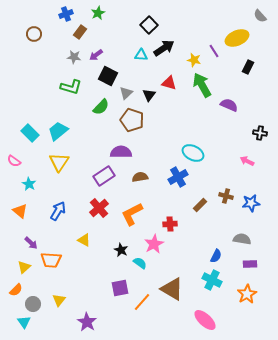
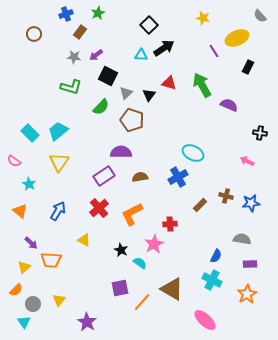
yellow star at (194, 60): moved 9 px right, 42 px up
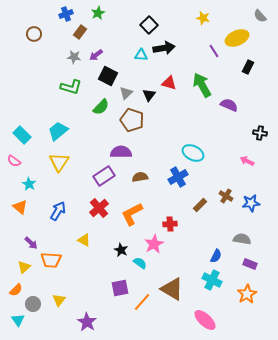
black arrow at (164, 48): rotated 25 degrees clockwise
cyan rectangle at (30, 133): moved 8 px left, 2 px down
brown cross at (226, 196): rotated 16 degrees clockwise
orange triangle at (20, 211): moved 4 px up
purple rectangle at (250, 264): rotated 24 degrees clockwise
cyan triangle at (24, 322): moved 6 px left, 2 px up
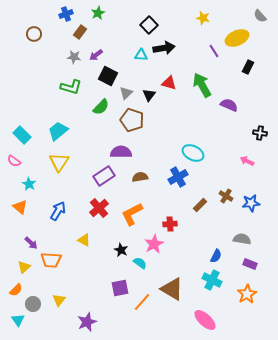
purple star at (87, 322): rotated 18 degrees clockwise
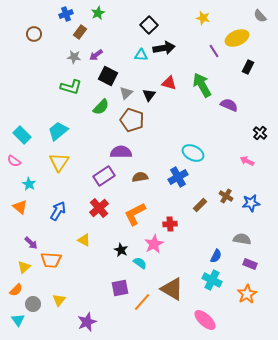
black cross at (260, 133): rotated 32 degrees clockwise
orange L-shape at (132, 214): moved 3 px right
